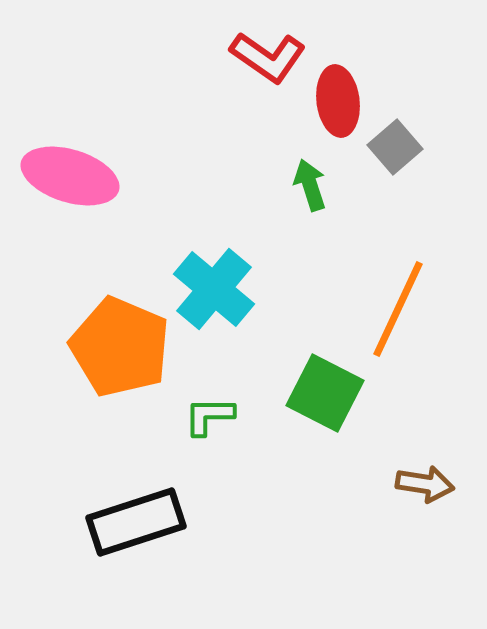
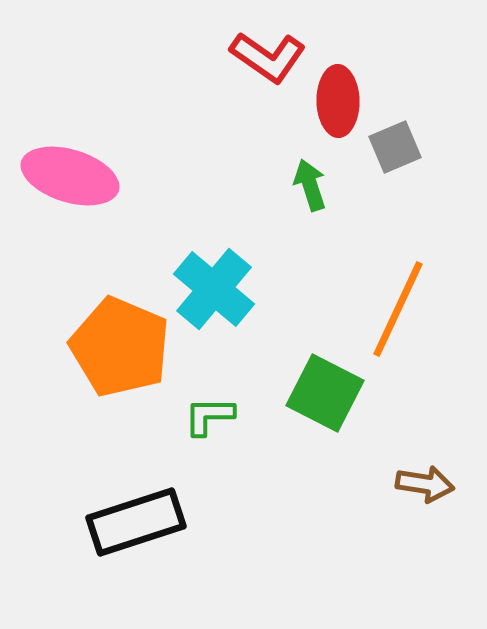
red ellipse: rotated 6 degrees clockwise
gray square: rotated 18 degrees clockwise
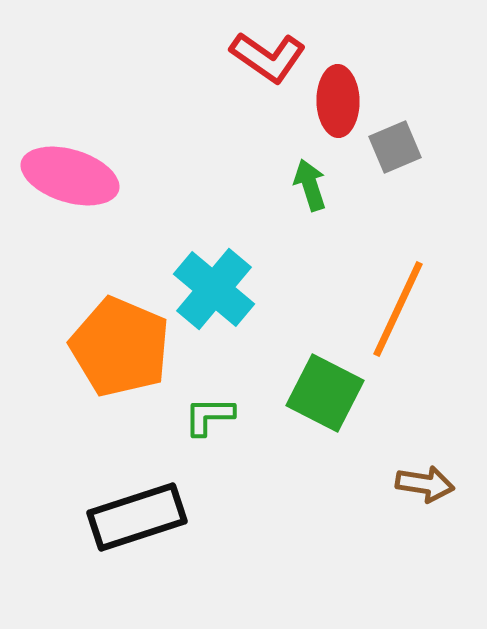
black rectangle: moved 1 px right, 5 px up
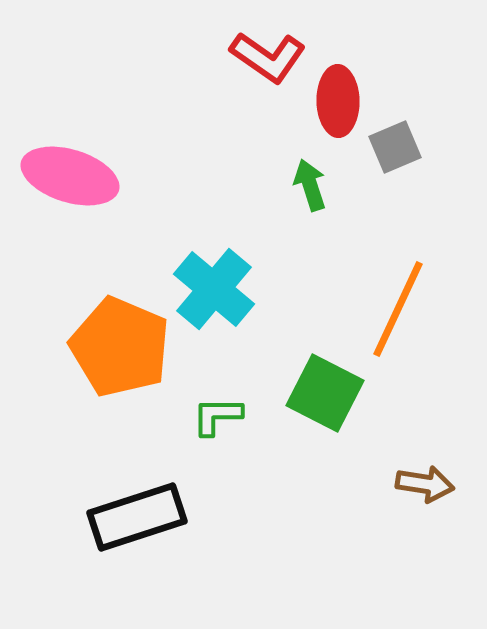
green L-shape: moved 8 px right
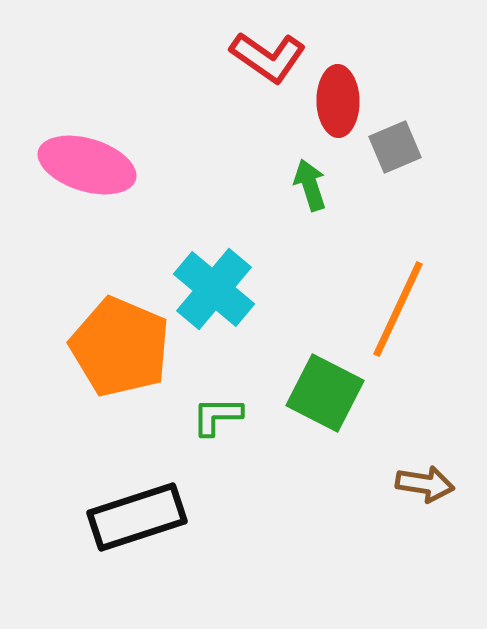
pink ellipse: moved 17 px right, 11 px up
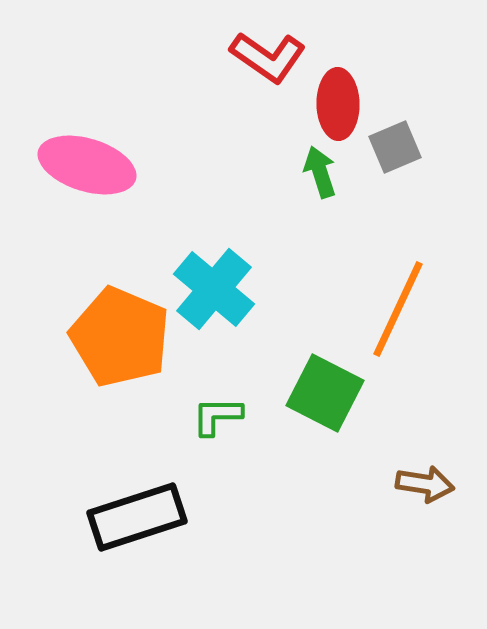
red ellipse: moved 3 px down
green arrow: moved 10 px right, 13 px up
orange pentagon: moved 10 px up
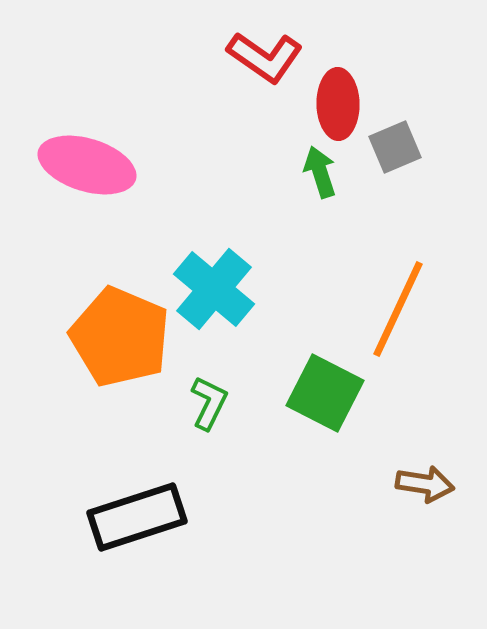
red L-shape: moved 3 px left
green L-shape: moved 8 px left, 13 px up; rotated 116 degrees clockwise
